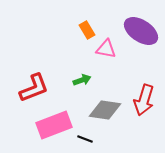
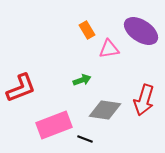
pink triangle: moved 3 px right; rotated 20 degrees counterclockwise
red L-shape: moved 13 px left
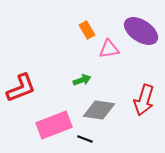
gray diamond: moved 6 px left
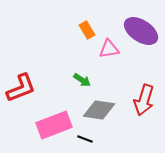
green arrow: rotated 54 degrees clockwise
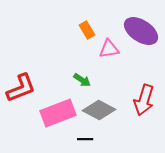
gray diamond: rotated 20 degrees clockwise
pink rectangle: moved 4 px right, 12 px up
black line: rotated 21 degrees counterclockwise
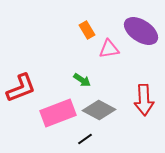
red arrow: rotated 20 degrees counterclockwise
black line: rotated 35 degrees counterclockwise
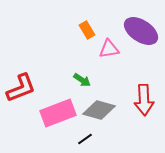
gray diamond: rotated 12 degrees counterclockwise
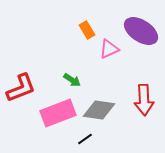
pink triangle: rotated 15 degrees counterclockwise
green arrow: moved 10 px left
gray diamond: rotated 8 degrees counterclockwise
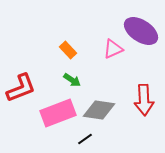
orange rectangle: moved 19 px left, 20 px down; rotated 12 degrees counterclockwise
pink triangle: moved 4 px right
